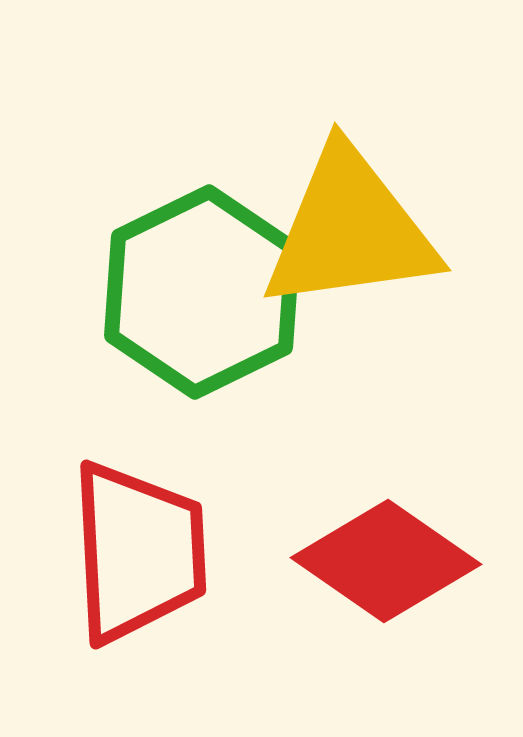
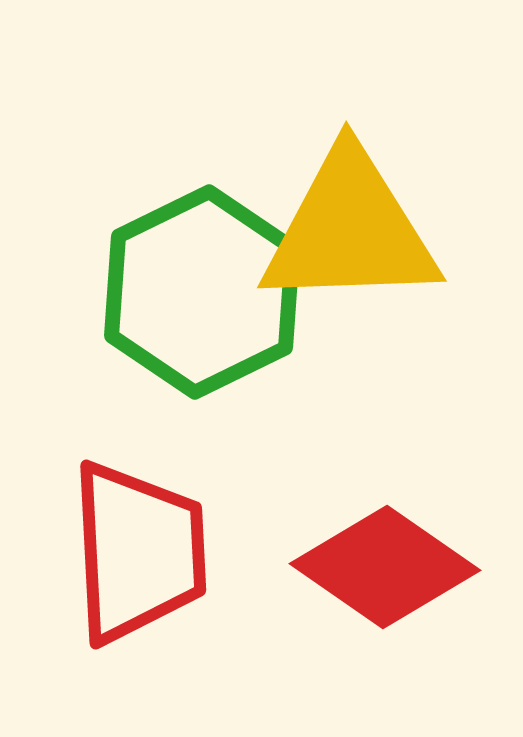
yellow triangle: rotated 6 degrees clockwise
red diamond: moved 1 px left, 6 px down
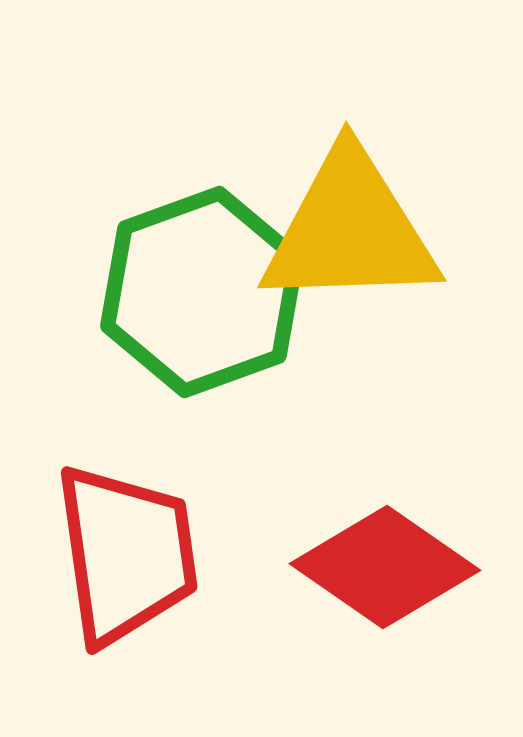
green hexagon: rotated 6 degrees clockwise
red trapezoid: moved 12 px left, 2 px down; rotated 5 degrees counterclockwise
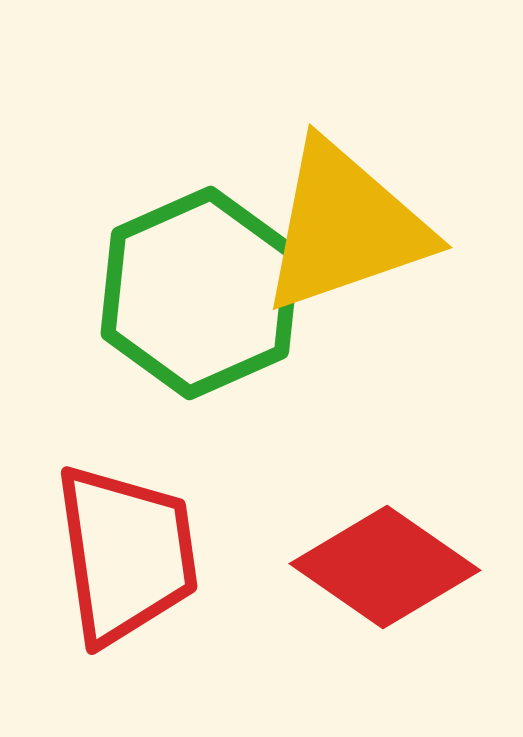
yellow triangle: moved 5 px left, 3 px up; rotated 17 degrees counterclockwise
green hexagon: moved 2 px left, 1 px down; rotated 4 degrees counterclockwise
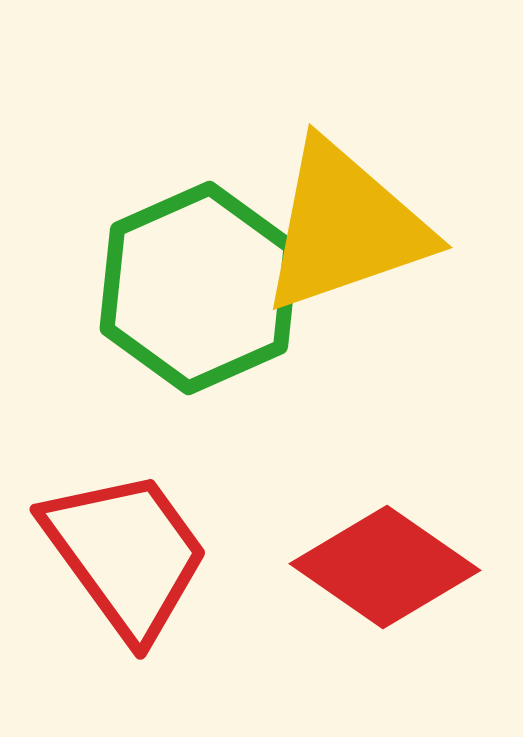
green hexagon: moved 1 px left, 5 px up
red trapezoid: rotated 28 degrees counterclockwise
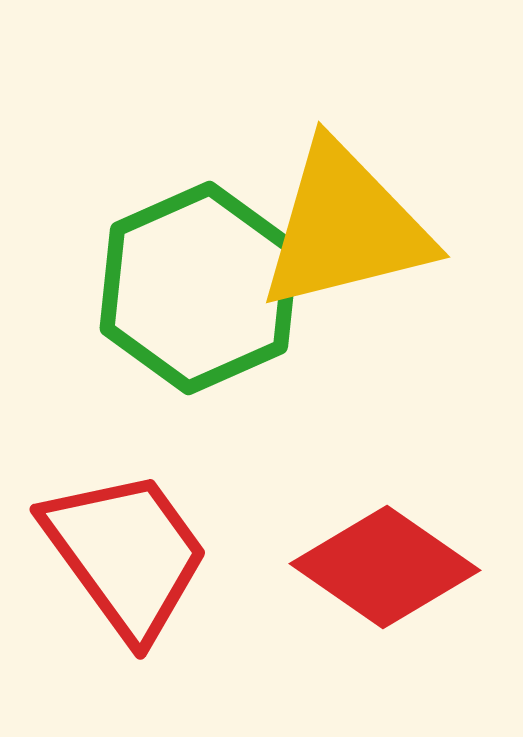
yellow triangle: rotated 5 degrees clockwise
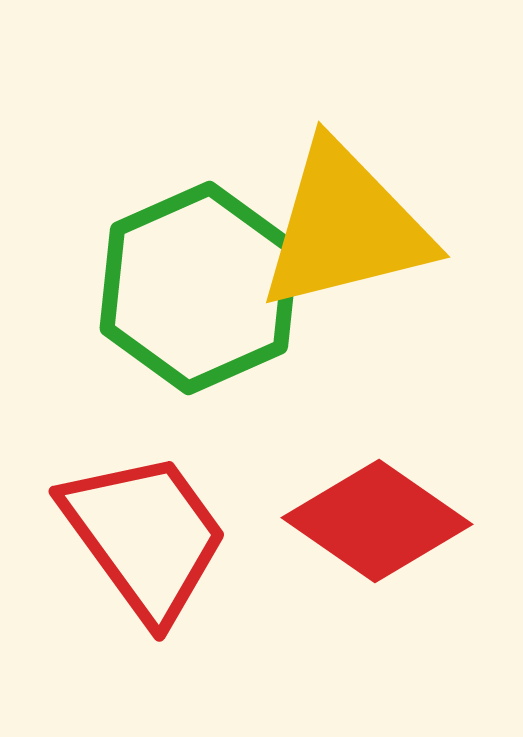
red trapezoid: moved 19 px right, 18 px up
red diamond: moved 8 px left, 46 px up
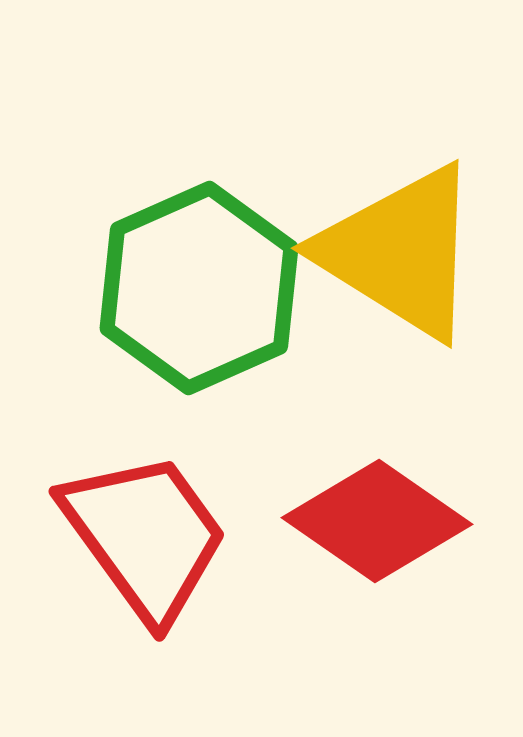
yellow triangle: moved 55 px right, 25 px down; rotated 46 degrees clockwise
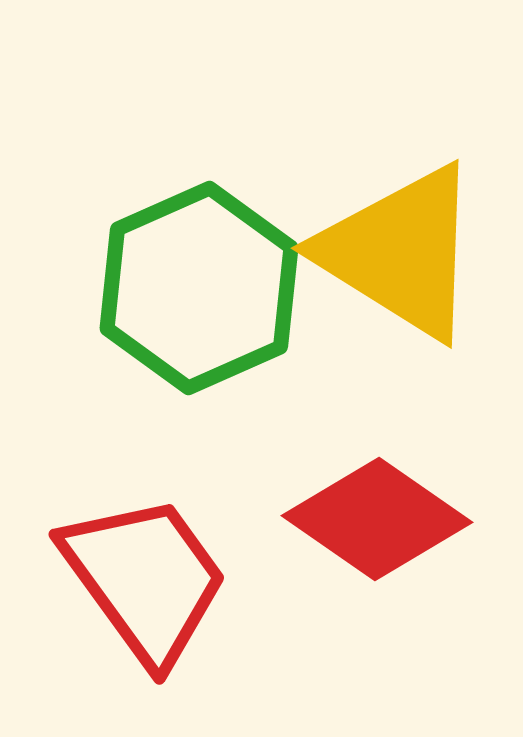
red diamond: moved 2 px up
red trapezoid: moved 43 px down
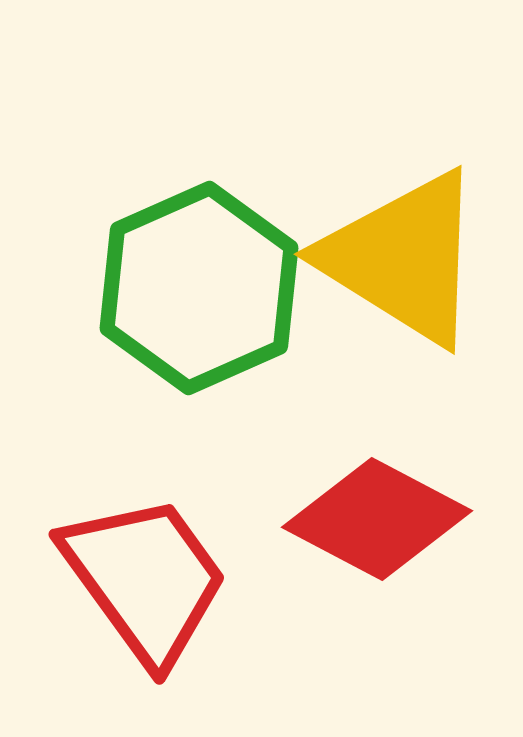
yellow triangle: moved 3 px right, 6 px down
red diamond: rotated 7 degrees counterclockwise
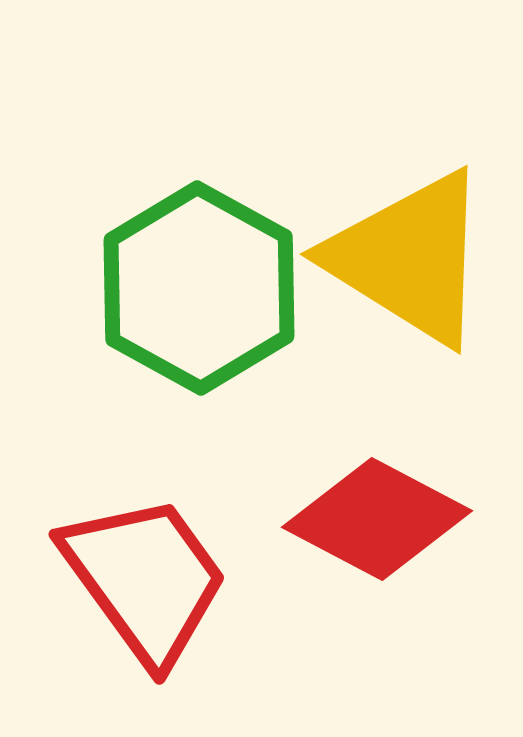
yellow triangle: moved 6 px right
green hexagon: rotated 7 degrees counterclockwise
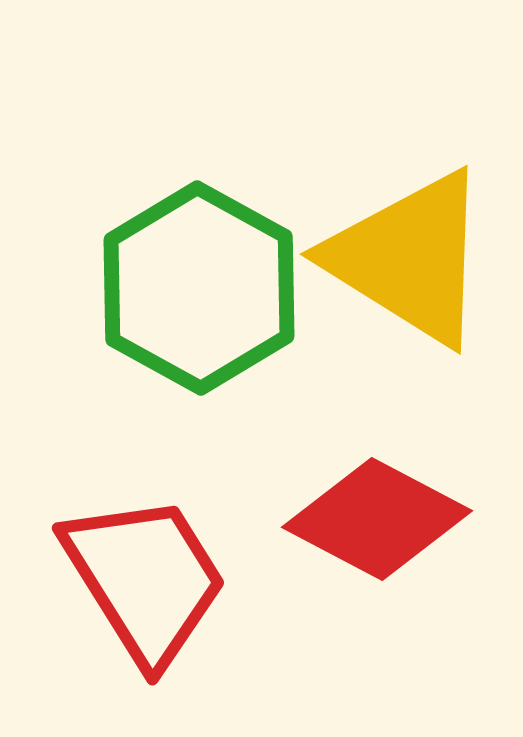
red trapezoid: rotated 4 degrees clockwise
